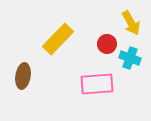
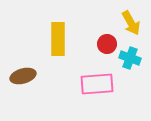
yellow rectangle: rotated 44 degrees counterclockwise
brown ellipse: rotated 65 degrees clockwise
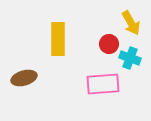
red circle: moved 2 px right
brown ellipse: moved 1 px right, 2 px down
pink rectangle: moved 6 px right
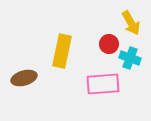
yellow rectangle: moved 4 px right, 12 px down; rotated 12 degrees clockwise
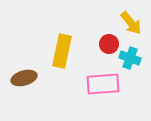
yellow arrow: rotated 10 degrees counterclockwise
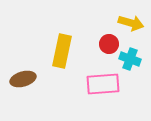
yellow arrow: rotated 35 degrees counterclockwise
cyan cross: moved 1 px down
brown ellipse: moved 1 px left, 1 px down
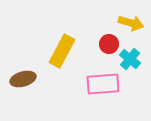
yellow rectangle: rotated 16 degrees clockwise
cyan cross: rotated 20 degrees clockwise
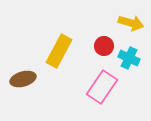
red circle: moved 5 px left, 2 px down
yellow rectangle: moved 3 px left
cyan cross: moved 1 px left, 1 px up; rotated 15 degrees counterclockwise
pink rectangle: moved 1 px left, 3 px down; rotated 52 degrees counterclockwise
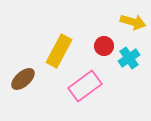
yellow arrow: moved 2 px right, 1 px up
cyan cross: rotated 30 degrees clockwise
brown ellipse: rotated 25 degrees counterclockwise
pink rectangle: moved 17 px left, 1 px up; rotated 20 degrees clockwise
